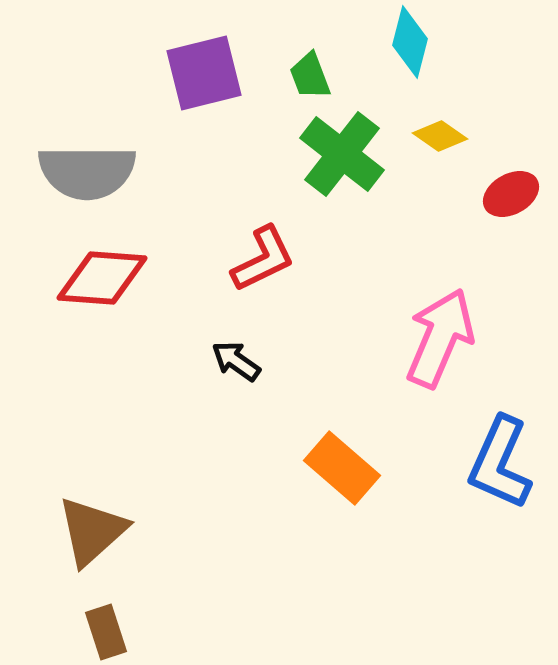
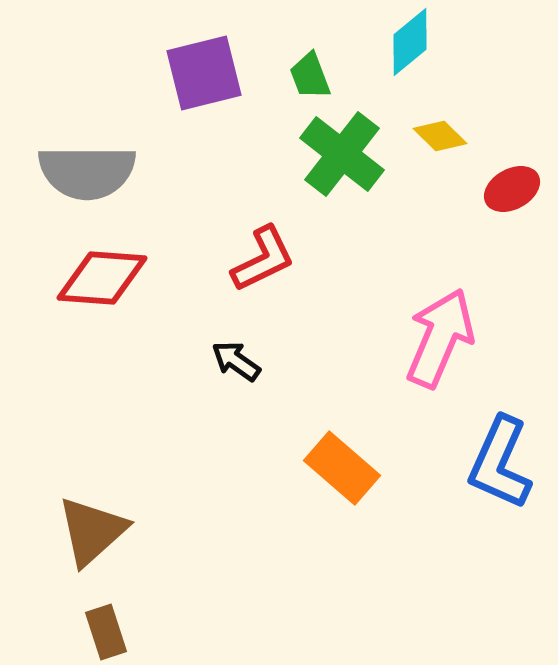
cyan diamond: rotated 36 degrees clockwise
yellow diamond: rotated 10 degrees clockwise
red ellipse: moved 1 px right, 5 px up
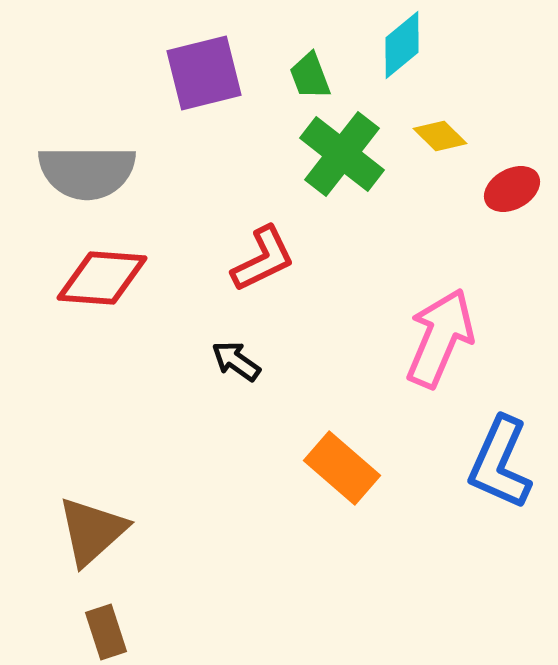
cyan diamond: moved 8 px left, 3 px down
